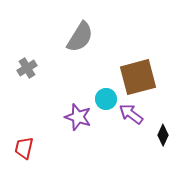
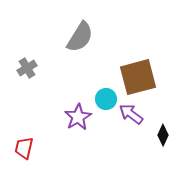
purple star: rotated 24 degrees clockwise
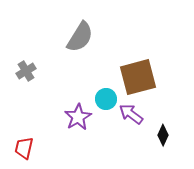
gray cross: moved 1 px left, 3 px down
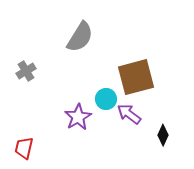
brown square: moved 2 px left
purple arrow: moved 2 px left
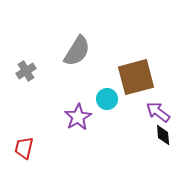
gray semicircle: moved 3 px left, 14 px down
cyan circle: moved 1 px right
purple arrow: moved 29 px right, 2 px up
black diamond: rotated 30 degrees counterclockwise
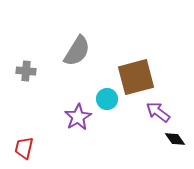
gray cross: rotated 36 degrees clockwise
black diamond: moved 12 px right, 4 px down; rotated 30 degrees counterclockwise
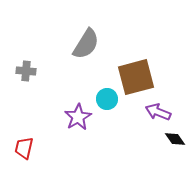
gray semicircle: moved 9 px right, 7 px up
purple arrow: rotated 15 degrees counterclockwise
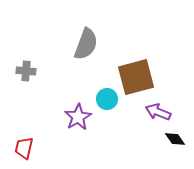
gray semicircle: rotated 12 degrees counterclockwise
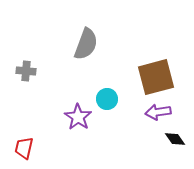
brown square: moved 20 px right
purple arrow: rotated 30 degrees counterclockwise
purple star: rotated 8 degrees counterclockwise
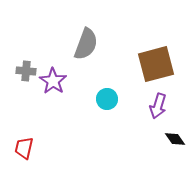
brown square: moved 13 px up
purple arrow: moved 6 px up; rotated 65 degrees counterclockwise
purple star: moved 25 px left, 36 px up
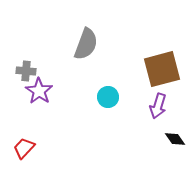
brown square: moved 6 px right, 5 px down
purple star: moved 14 px left, 10 px down
cyan circle: moved 1 px right, 2 px up
red trapezoid: rotated 30 degrees clockwise
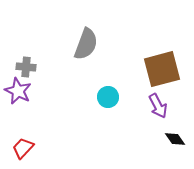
gray cross: moved 4 px up
purple star: moved 21 px left; rotated 8 degrees counterclockwise
purple arrow: rotated 45 degrees counterclockwise
red trapezoid: moved 1 px left
